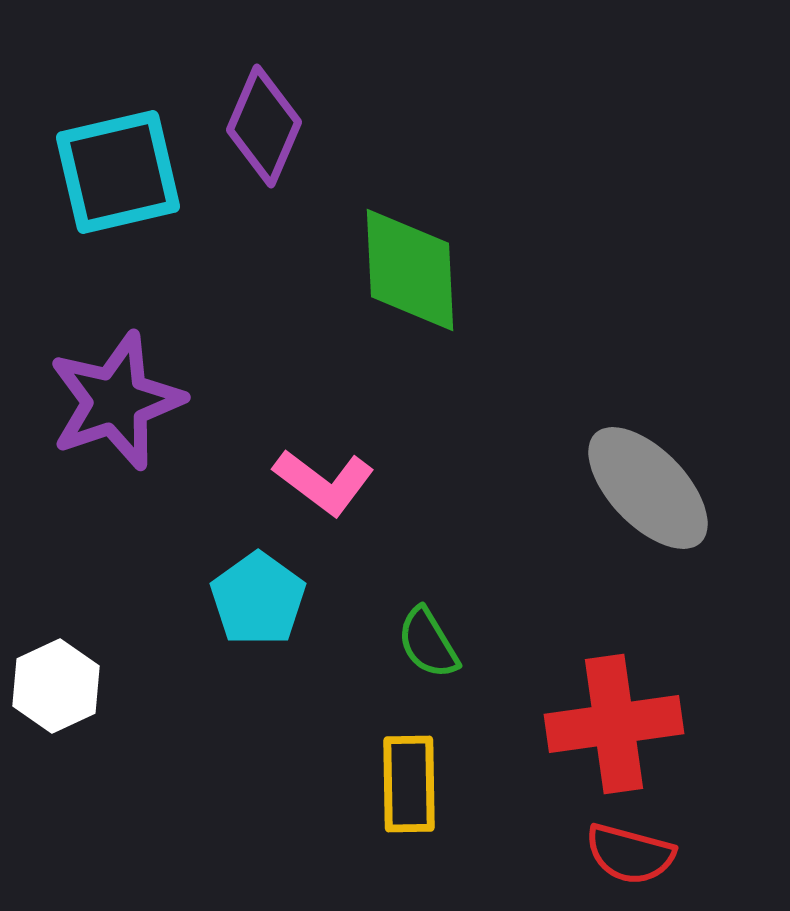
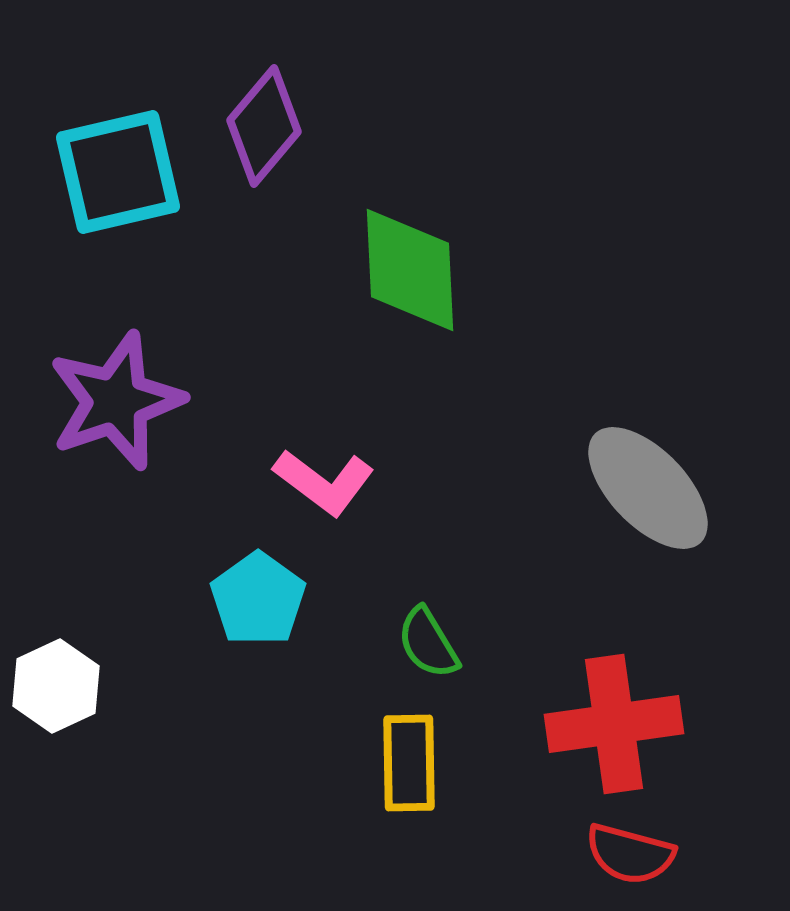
purple diamond: rotated 17 degrees clockwise
yellow rectangle: moved 21 px up
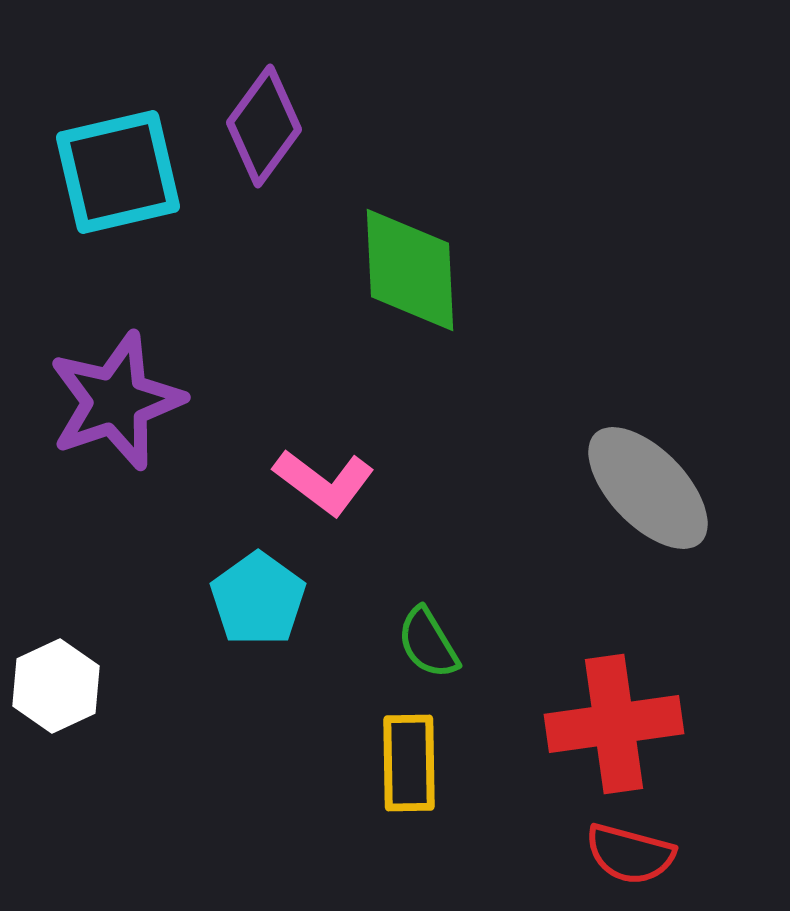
purple diamond: rotated 4 degrees counterclockwise
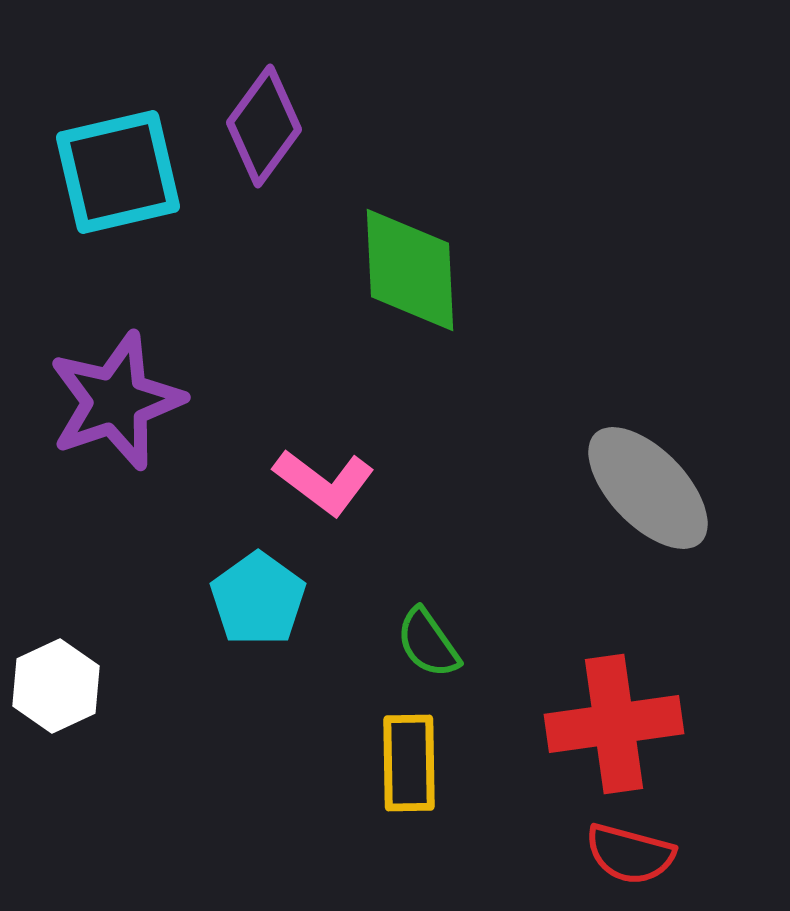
green semicircle: rotated 4 degrees counterclockwise
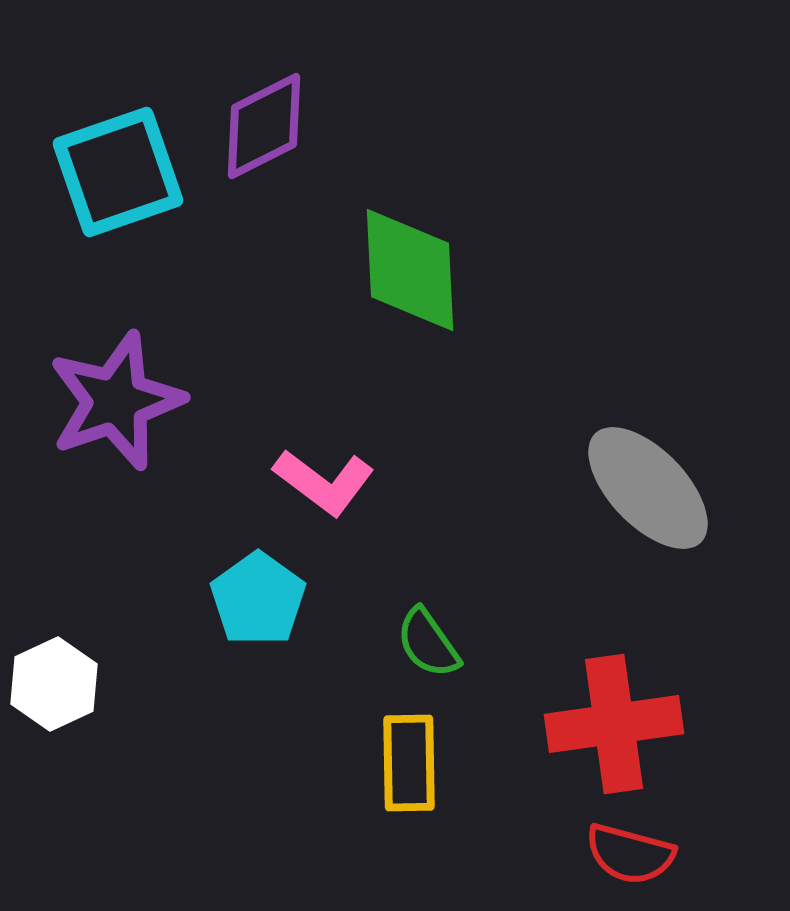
purple diamond: rotated 27 degrees clockwise
cyan square: rotated 6 degrees counterclockwise
white hexagon: moved 2 px left, 2 px up
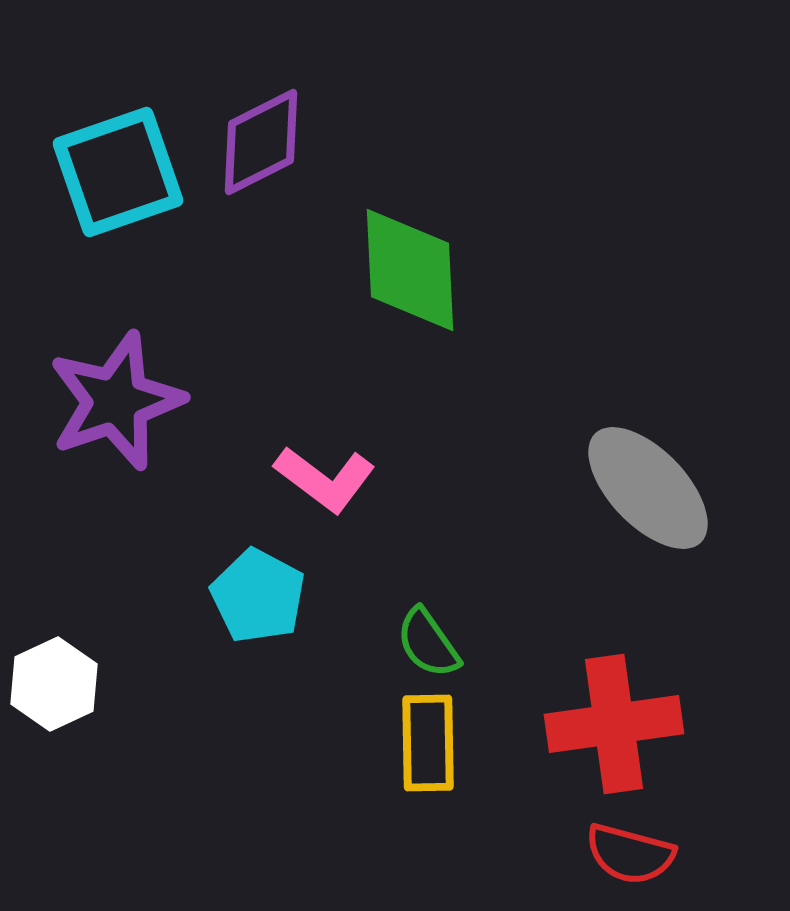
purple diamond: moved 3 px left, 16 px down
pink L-shape: moved 1 px right, 3 px up
cyan pentagon: moved 3 px up; rotated 8 degrees counterclockwise
yellow rectangle: moved 19 px right, 20 px up
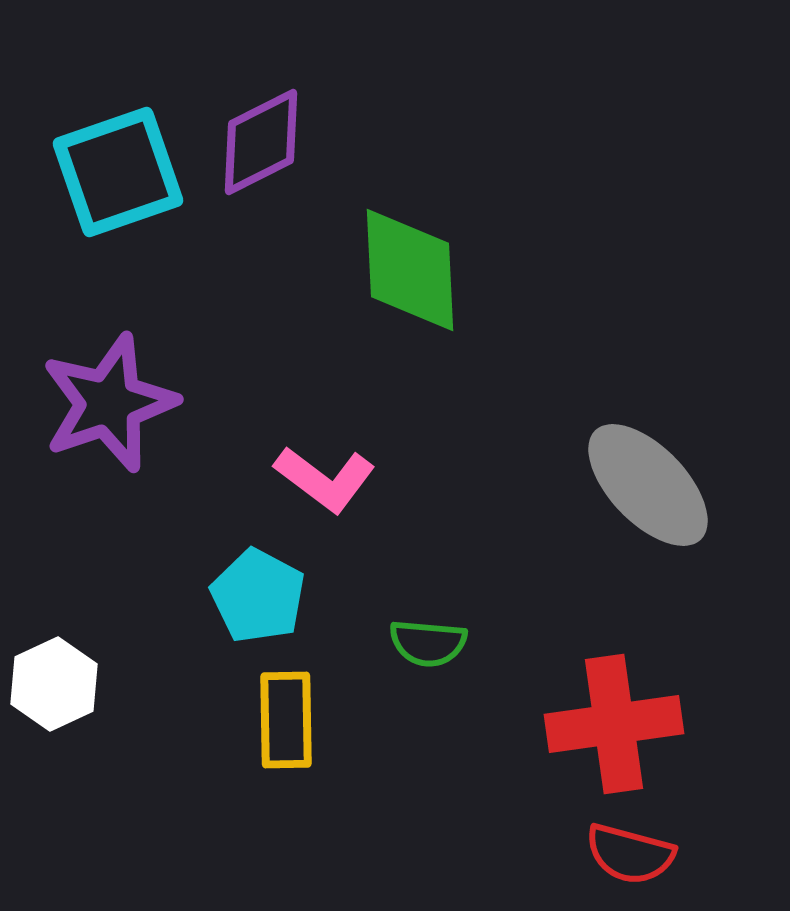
purple star: moved 7 px left, 2 px down
gray ellipse: moved 3 px up
green semicircle: rotated 50 degrees counterclockwise
yellow rectangle: moved 142 px left, 23 px up
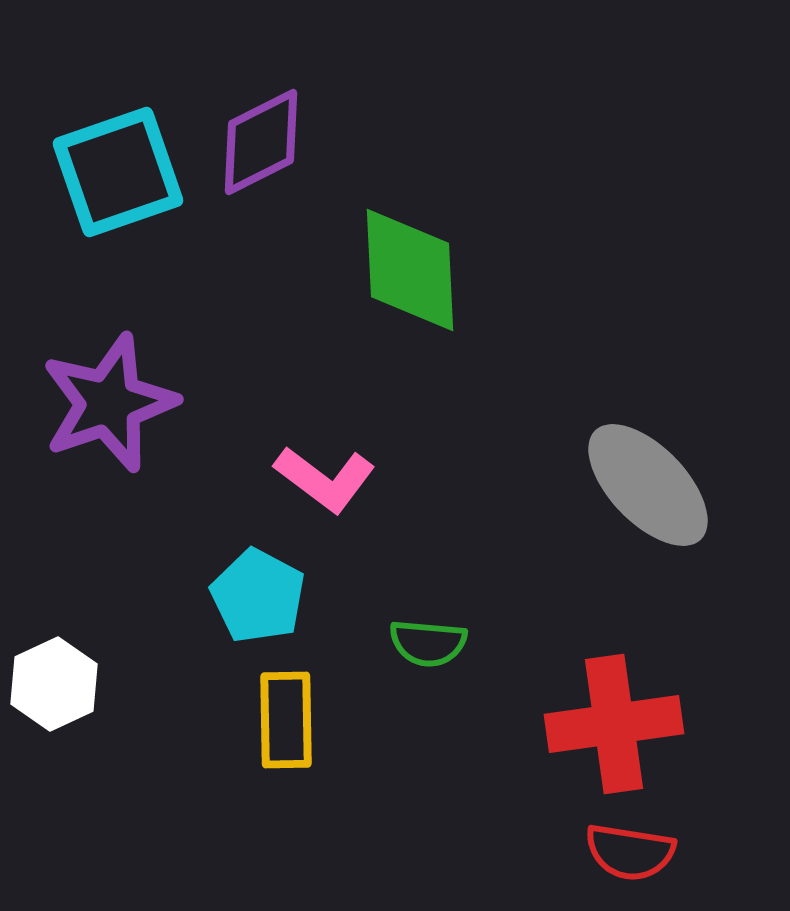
red semicircle: moved 2 px up; rotated 6 degrees counterclockwise
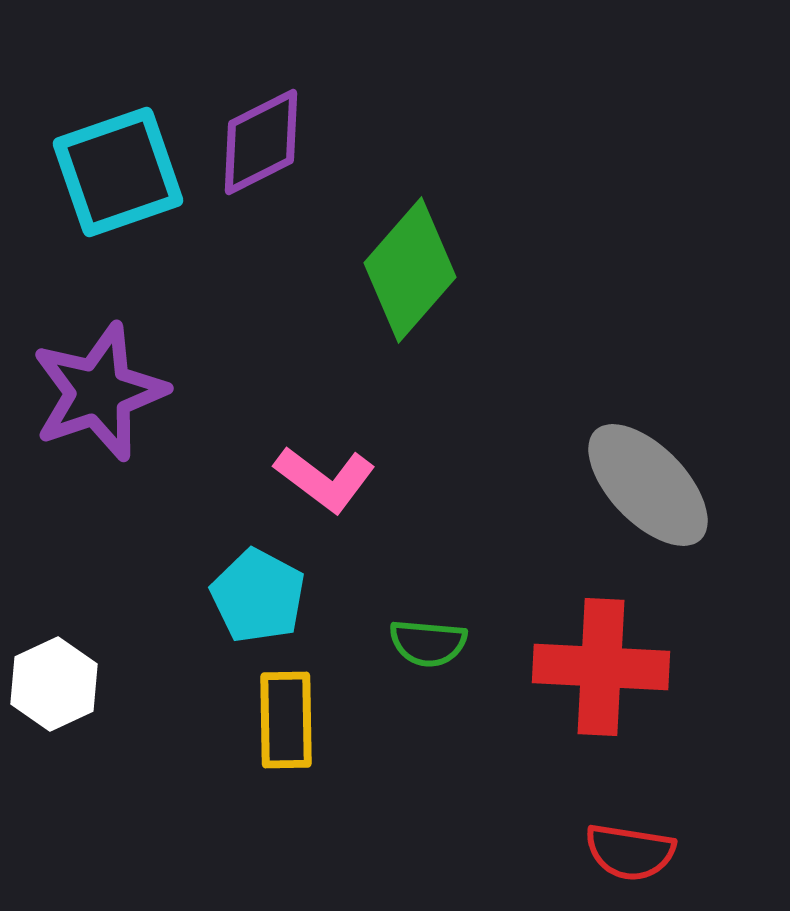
green diamond: rotated 44 degrees clockwise
purple star: moved 10 px left, 11 px up
red cross: moved 13 px left, 57 px up; rotated 11 degrees clockwise
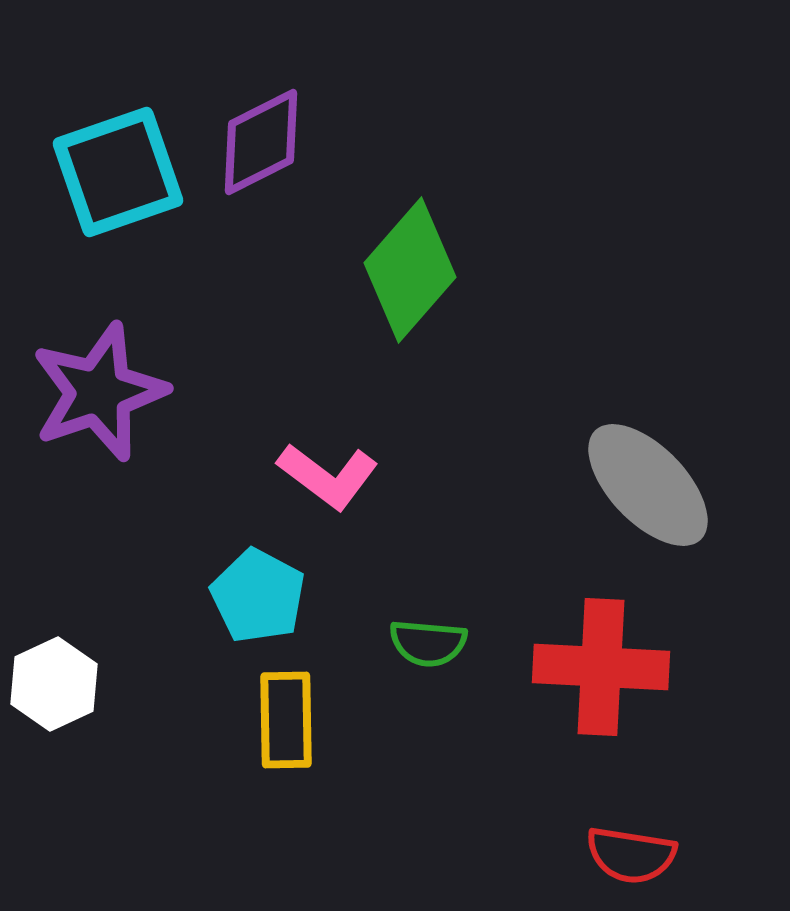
pink L-shape: moved 3 px right, 3 px up
red semicircle: moved 1 px right, 3 px down
